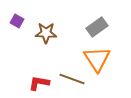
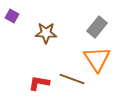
purple square: moved 5 px left, 5 px up
gray rectangle: rotated 15 degrees counterclockwise
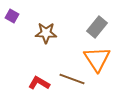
red L-shape: rotated 20 degrees clockwise
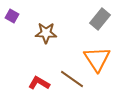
gray rectangle: moved 3 px right, 8 px up
brown line: rotated 15 degrees clockwise
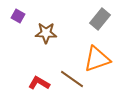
purple square: moved 6 px right
orange triangle: rotated 44 degrees clockwise
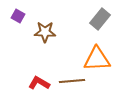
brown star: moved 1 px left, 1 px up
orange triangle: rotated 16 degrees clockwise
brown line: moved 2 px down; rotated 40 degrees counterclockwise
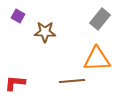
red L-shape: moved 24 px left; rotated 25 degrees counterclockwise
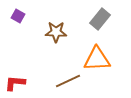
brown star: moved 11 px right
brown line: moved 4 px left; rotated 20 degrees counterclockwise
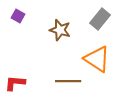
brown star: moved 4 px right, 2 px up; rotated 15 degrees clockwise
orange triangle: rotated 36 degrees clockwise
brown line: rotated 25 degrees clockwise
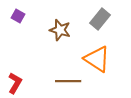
red L-shape: rotated 115 degrees clockwise
